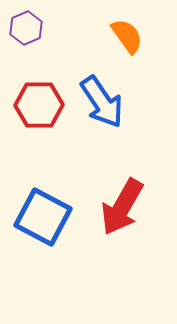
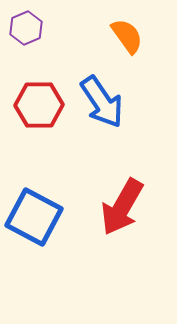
blue square: moved 9 px left
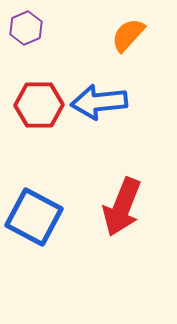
orange semicircle: moved 1 px right, 1 px up; rotated 102 degrees counterclockwise
blue arrow: moved 3 px left; rotated 118 degrees clockwise
red arrow: rotated 8 degrees counterclockwise
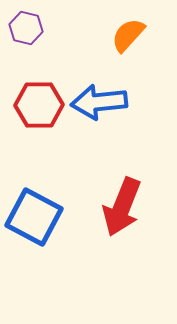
purple hexagon: rotated 24 degrees counterclockwise
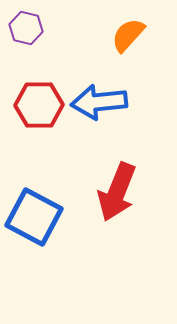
red arrow: moved 5 px left, 15 px up
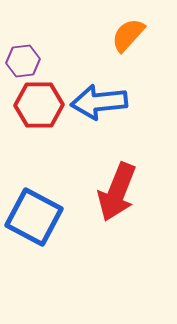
purple hexagon: moved 3 px left, 33 px down; rotated 20 degrees counterclockwise
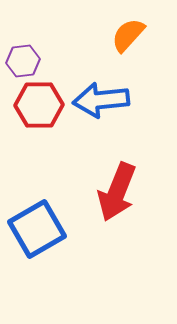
blue arrow: moved 2 px right, 2 px up
blue square: moved 3 px right, 12 px down; rotated 32 degrees clockwise
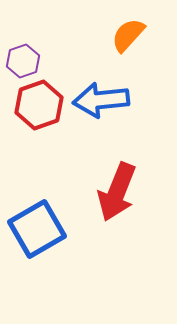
purple hexagon: rotated 12 degrees counterclockwise
red hexagon: rotated 18 degrees counterclockwise
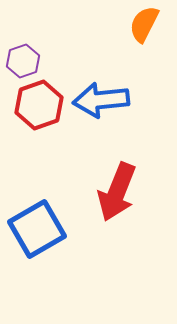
orange semicircle: moved 16 px right, 11 px up; rotated 15 degrees counterclockwise
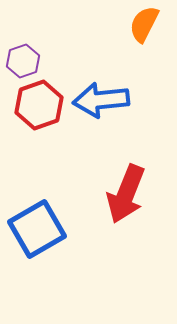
red arrow: moved 9 px right, 2 px down
